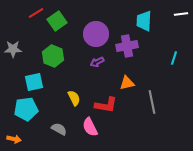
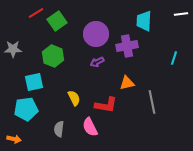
gray semicircle: rotated 112 degrees counterclockwise
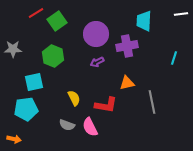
gray semicircle: moved 8 px right, 4 px up; rotated 77 degrees counterclockwise
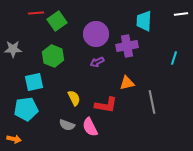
red line: rotated 28 degrees clockwise
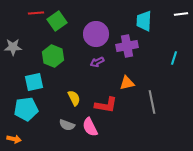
gray star: moved 2 px up
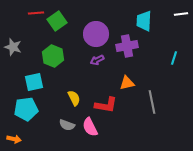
gray star: rotated 18 degrees clockwise
purple arrow: moved 2 px up
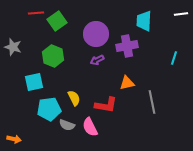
cyan pentagon: moved 23 px right
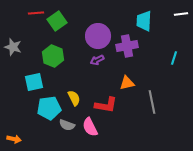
purple circle: moved 2 px right, 2 px down
cyan pentagon: moved 1 px up
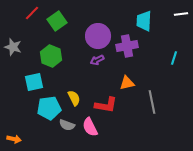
red line: moved 4 px left; rotated 42 degrees counterclockwise
green hexagon: moved 2 px left
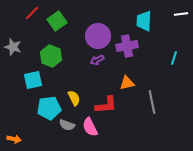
cyan square: moved 1 px left, 2 px up
red L-shape: rotated 15 degrees counterclockwise
